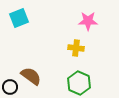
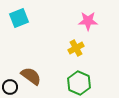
yellow cross: rotated 35 degrees counterclockwise
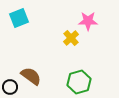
yellow cross: moved 5 px left, 10 px up; rotated 14 degrees counterclockwise
green hexagon: moved 1 px up; rotated 20 degrees clockwise
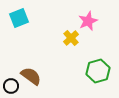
pink star: rotated 24 degrees counterclockwise
green hexagon: moved 19 px right, 11 px up
black circle: moved 1 px right, 1 px up
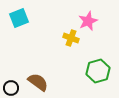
yellow cross: rotated 28 degrees counterclockwise
brown semicircle: moved 7 px right, 6 px down
black circle: moved 2 px down
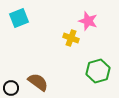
pink star: rotated 30 degrees counterclockwise
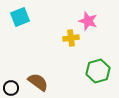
cyan square: moved 1 px right, 1 px up
yellow cross: rotated 28 degrees counterclockwise
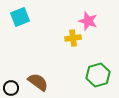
yellow cross: moved 2 px right
green hexagon: moved 4 px down
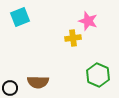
green hexagon: rotated 20 degrees counterclockwise
brown semicircle: rotated 145 degrees clockwise
black circle: moved 1 px left
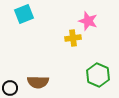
cyan square: moved 4 px right, 3 px up
